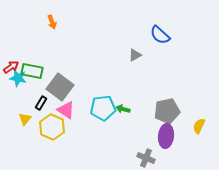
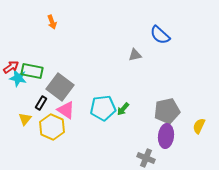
gray triangle: rotated 16 degrees clockwise
green arrow: rotated 64 degrees counterclockwise
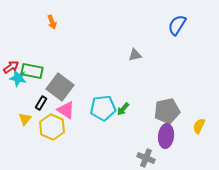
blue semicircle: moved 17 px right, 10 px up; rotated 80 degrees clockwise
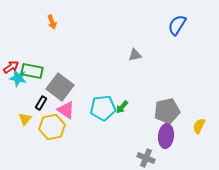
green arrow: moved 1 px left, 2 px up
yellow hexagon: rotated 25 degrees clockwise
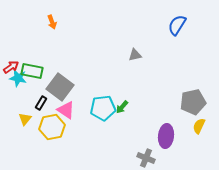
gray pentagon: moved 26 px right, 9 px up
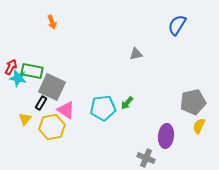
gray triangle: moved 1 px right, 1 px up
red arrow: rotated 28 degrees counterclockwise
gray square: moved 8 px left; rotated 12 degrees counterclockwise
green arrow: moved 5 px right, 4 px up
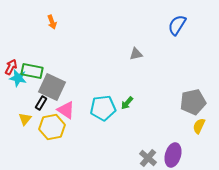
purple ellipse: moved 7 px right, 19 px down; rotated 10 degrees clockwise
gray cross: moved 2 px right; rotated 18 degrees clockwise
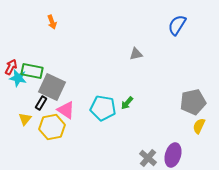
cyan pentagon: rotated 15 degrees clockwise
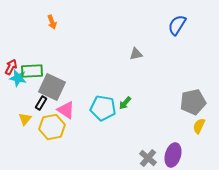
green rectangle: rotated 15 degrees counterclockwise
green arrow: moved 2 px left
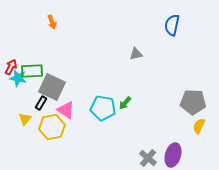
blue semicircle: moved 5 px left; rotated 20 degrees counterclockwise
gray pentagon: rotated 15 degrees clockwise
